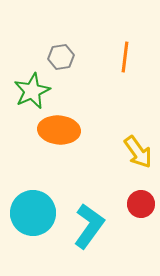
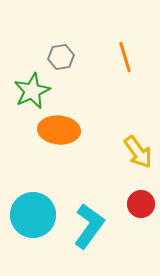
orange line: rotated 24 degrees counterclockwise
cyan circle: moved 2 px down
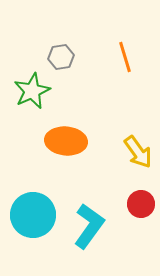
orange ellipse: moved 7 px right, 11 px down
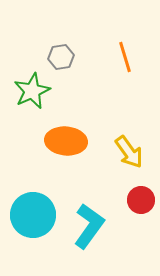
yellow arrow: moved 9 px left
red circle: moved 4 px up
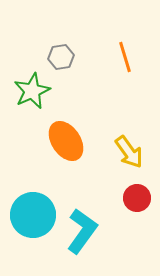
orange ellipse: rotated 51 degrees clockwise
red circle: moved 4 px left, 2 px up
cyan L-shape: moved 7 px left, 5 px down
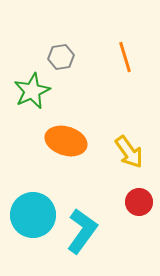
orange ellipse: rotated 39 degrees counterclockwise
red circle: moved 2 px right, 4 px down
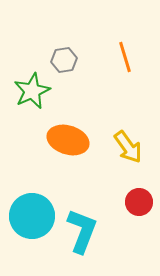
gray hexagon: moved 3 px right, 3 px down
orange ellipse: moved 2 px right, 1 px up
yellow arrow: moved 1 px left, 5 px up
cyan circle: moved 1 px left, 1 px down
cyan L-shape: rotated 15 degrees counterclockwise
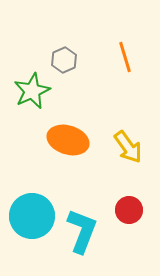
gray hexagon: rotated 15 degrees counterclockwise
red circle: moved 10 px left, 8 px down
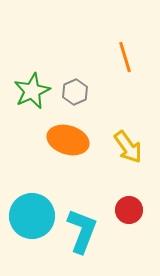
gray hexagon: moved 11 px right, 32 px down
